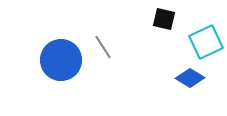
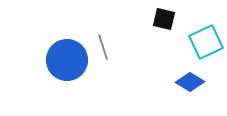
gray line: rotated 15 degrees clockwise
blue circle: moved 6 px right
blue diamond: moved 4 px down
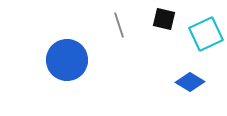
cyan square: moved 8 px up
gray line: moved 16 px right, 22 px up
